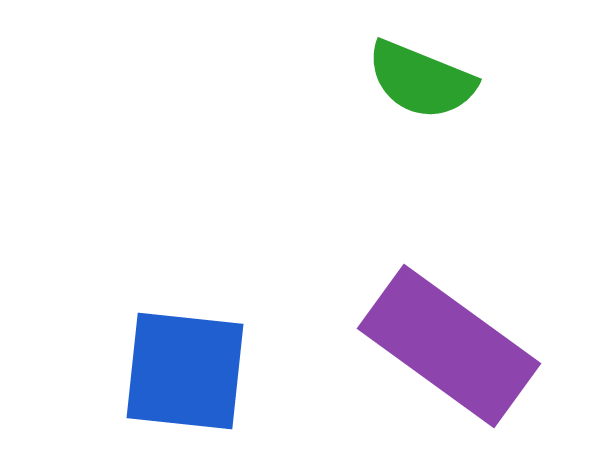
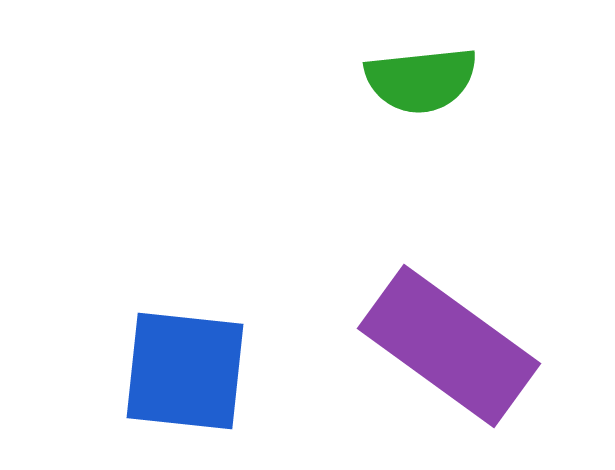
green semicircle: rotated 28 degrees counterclockwise
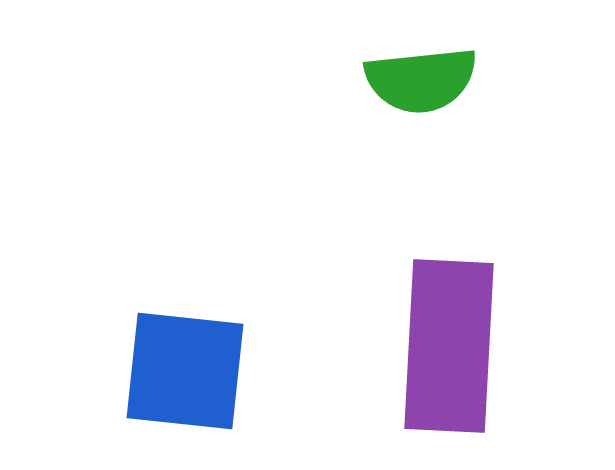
purple rectangle: rotated 57 degrees clockwise
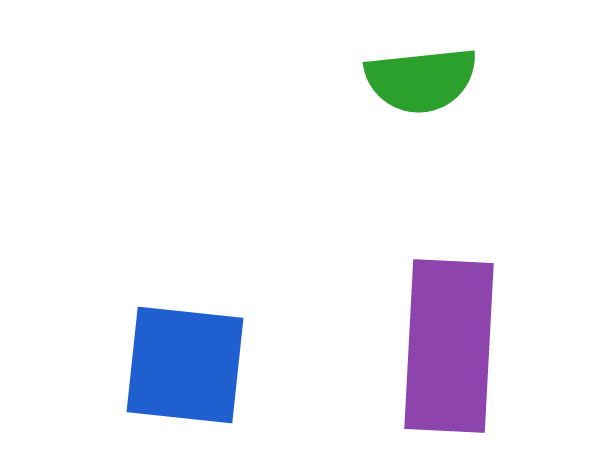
blue square: moved 6 px up
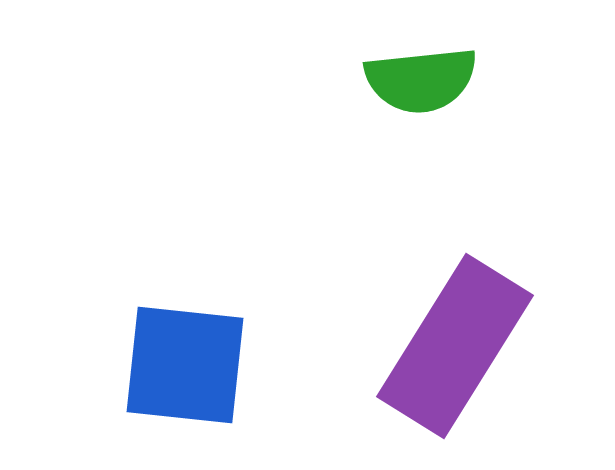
purple rectangle: moved 6 px right; rotated 29 degrees clockwise
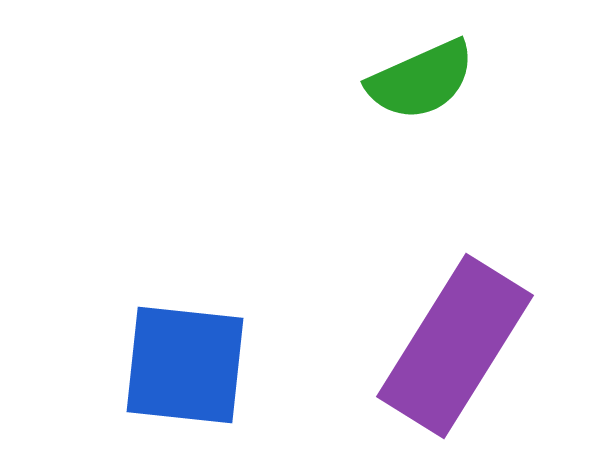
green semicircle: rotated 18 degrees counterclockwise
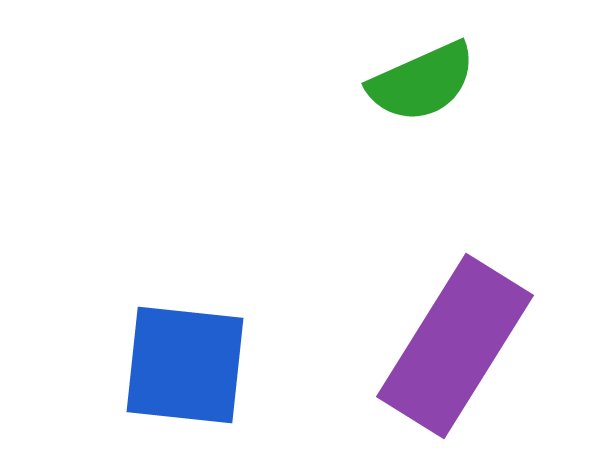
green semicircle: moved 1 px right, 2 px down
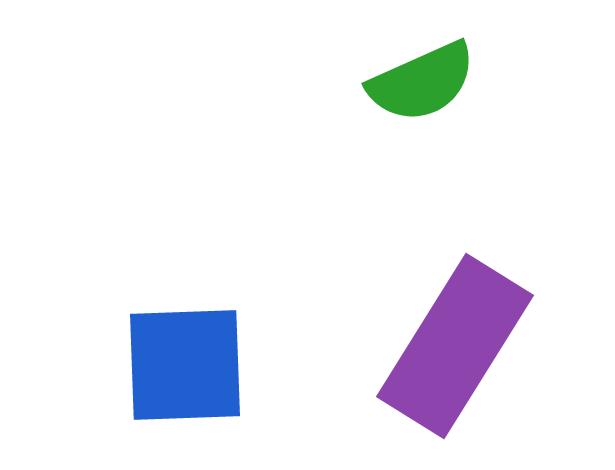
blue square: rotated 8 degrees counterclockwise
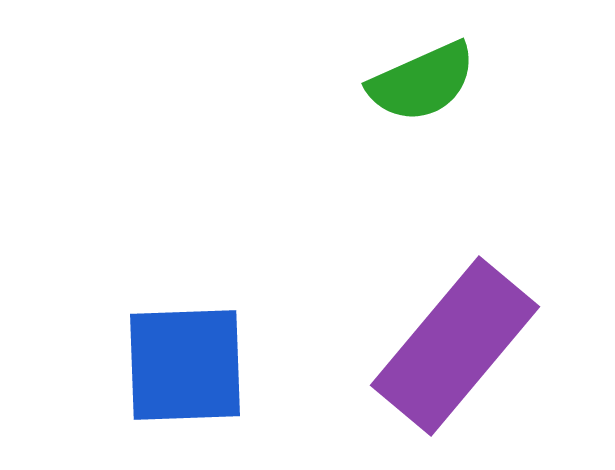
purple rectangle: rotated 8 degrees clockwise
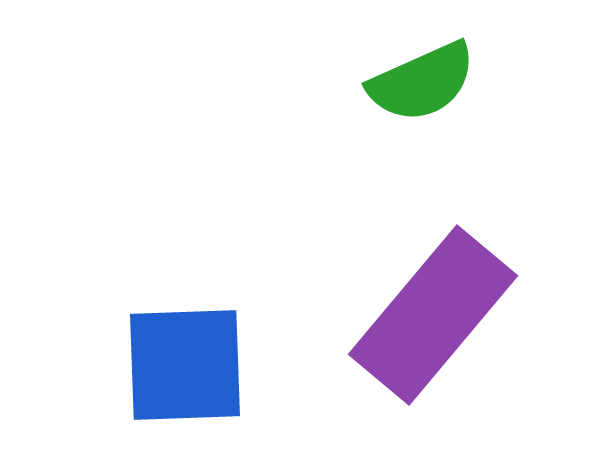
purple rectangle: moved 22 px left, 31 px up
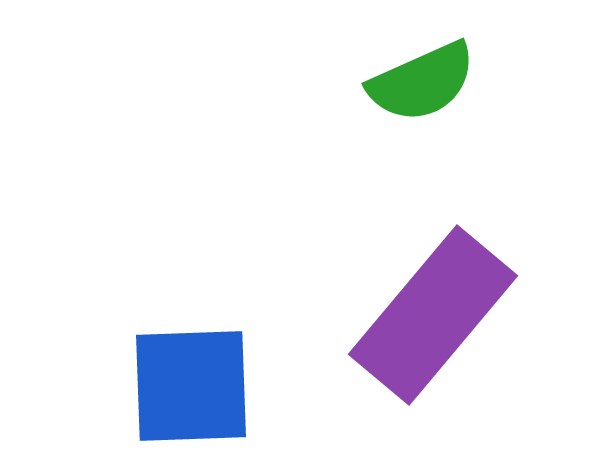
blue square: moved 6 px right, 21 px down
